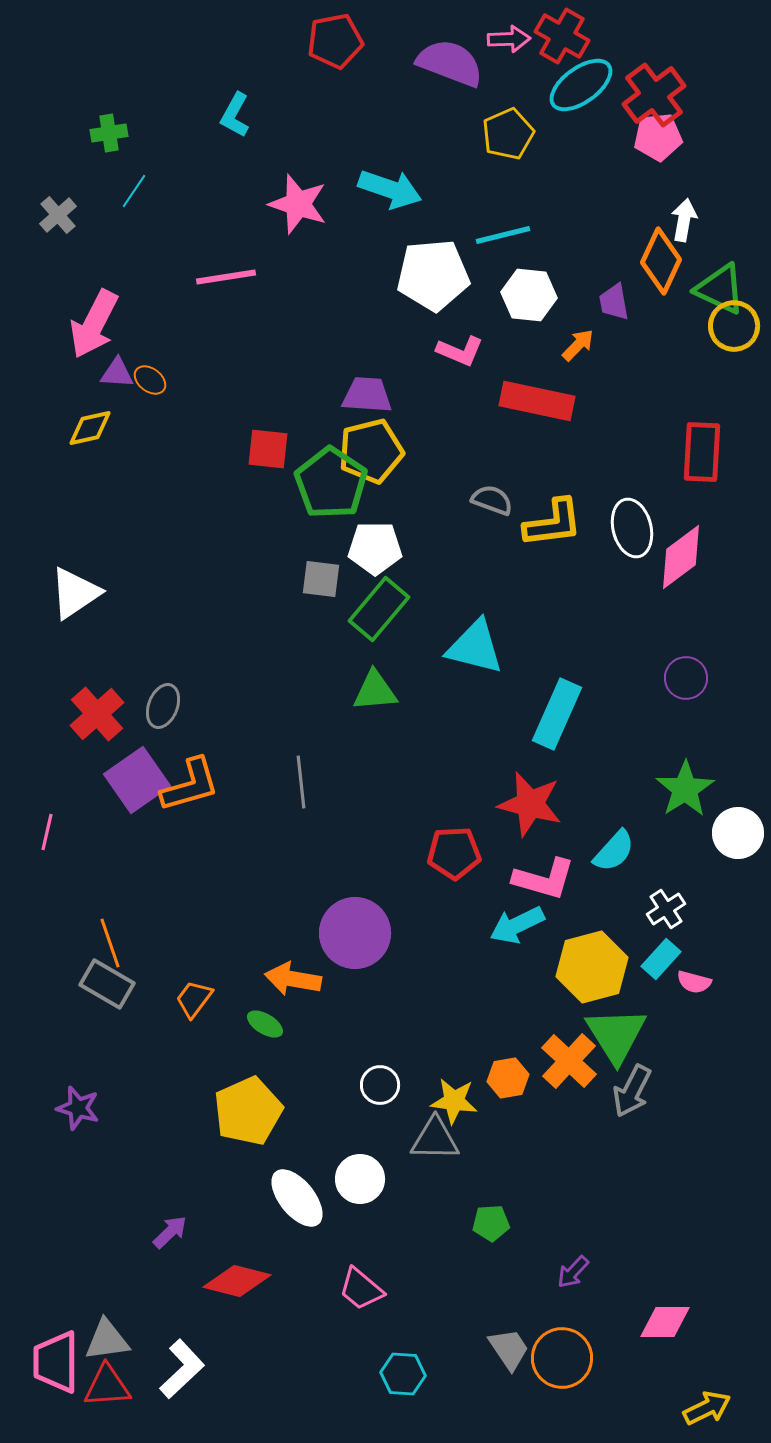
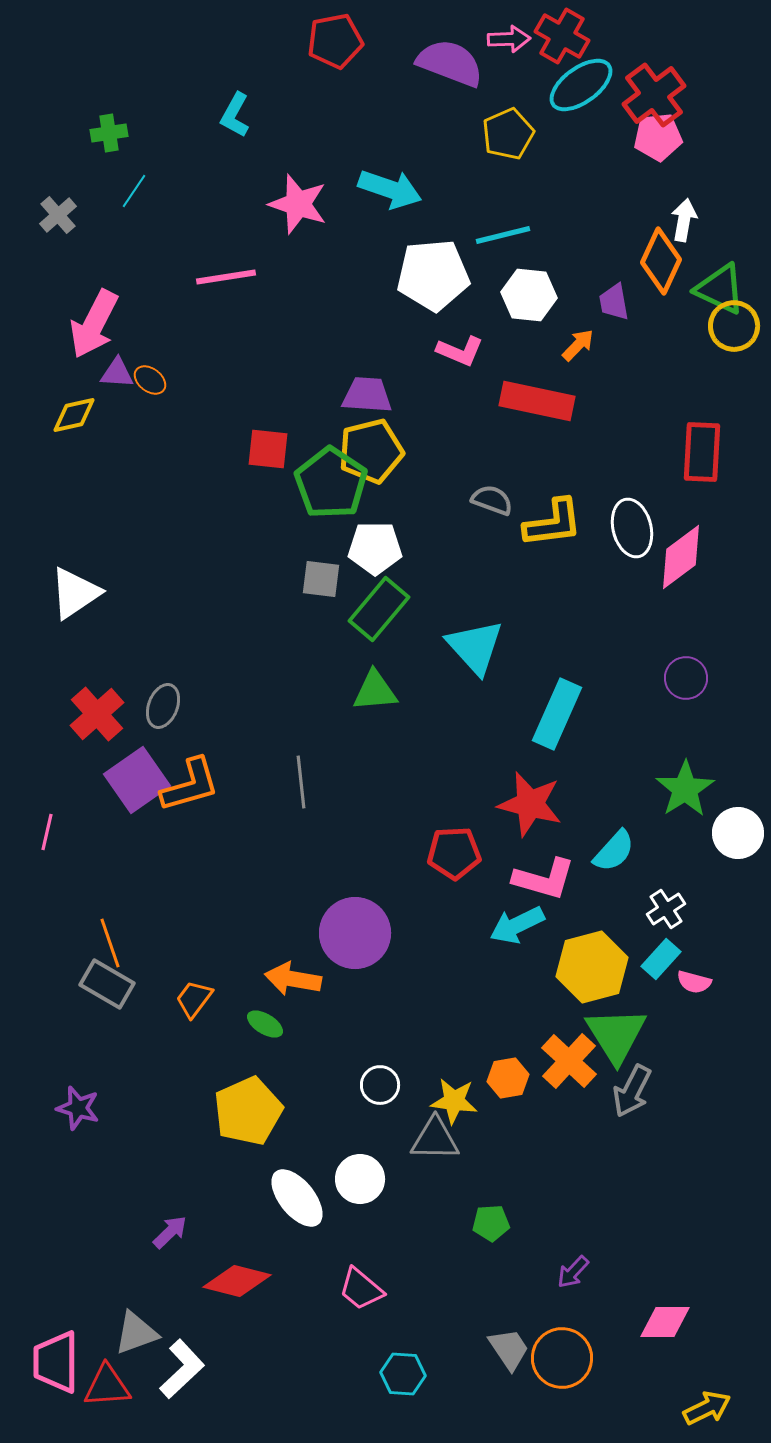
yellow diamond at (90, 428): moved 16 px left, 13 px up
cyan triangle at (475, 647): rotated 34 degrees clockwise
gray triangle at (107, 1340): moved 29 px right, 7 px up; rotated 12 degrees counterclockwise
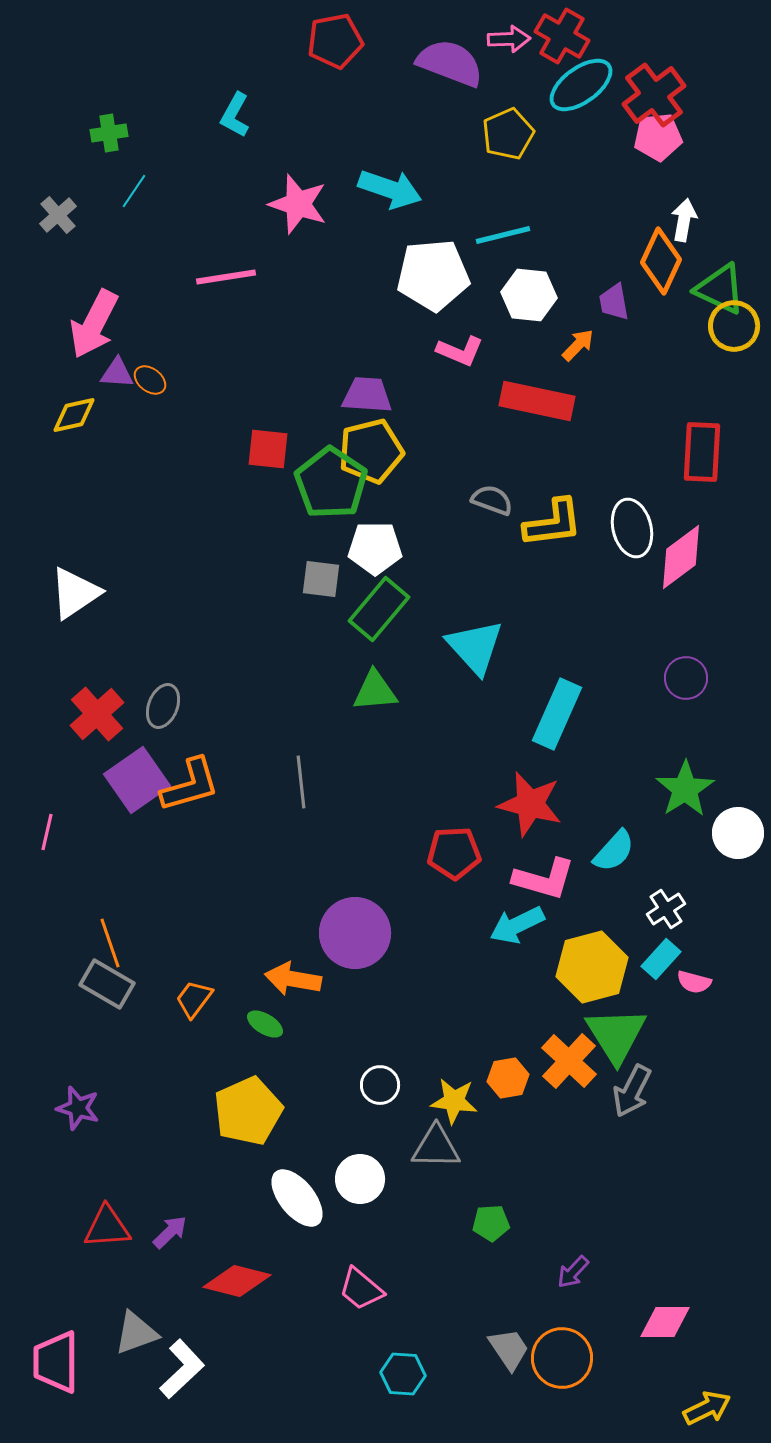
gray triangle at (435, 1139): moved 1 px right, 8 px down
red triangle at (107, 1386): moved 159 px up
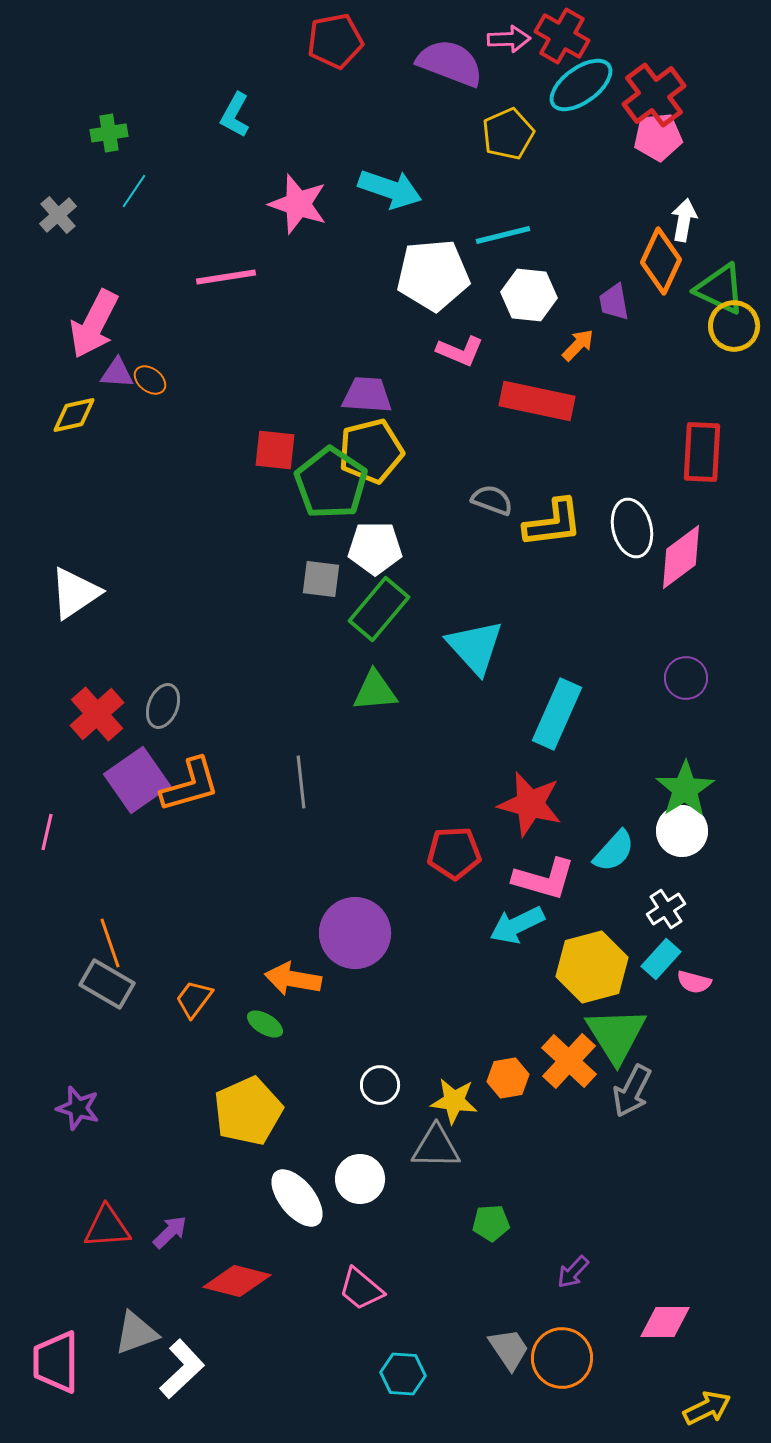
red square at (268, 449): moved 7 px right, 1 px down
white circle at (738, 833): moved 56 px left, 2 px up
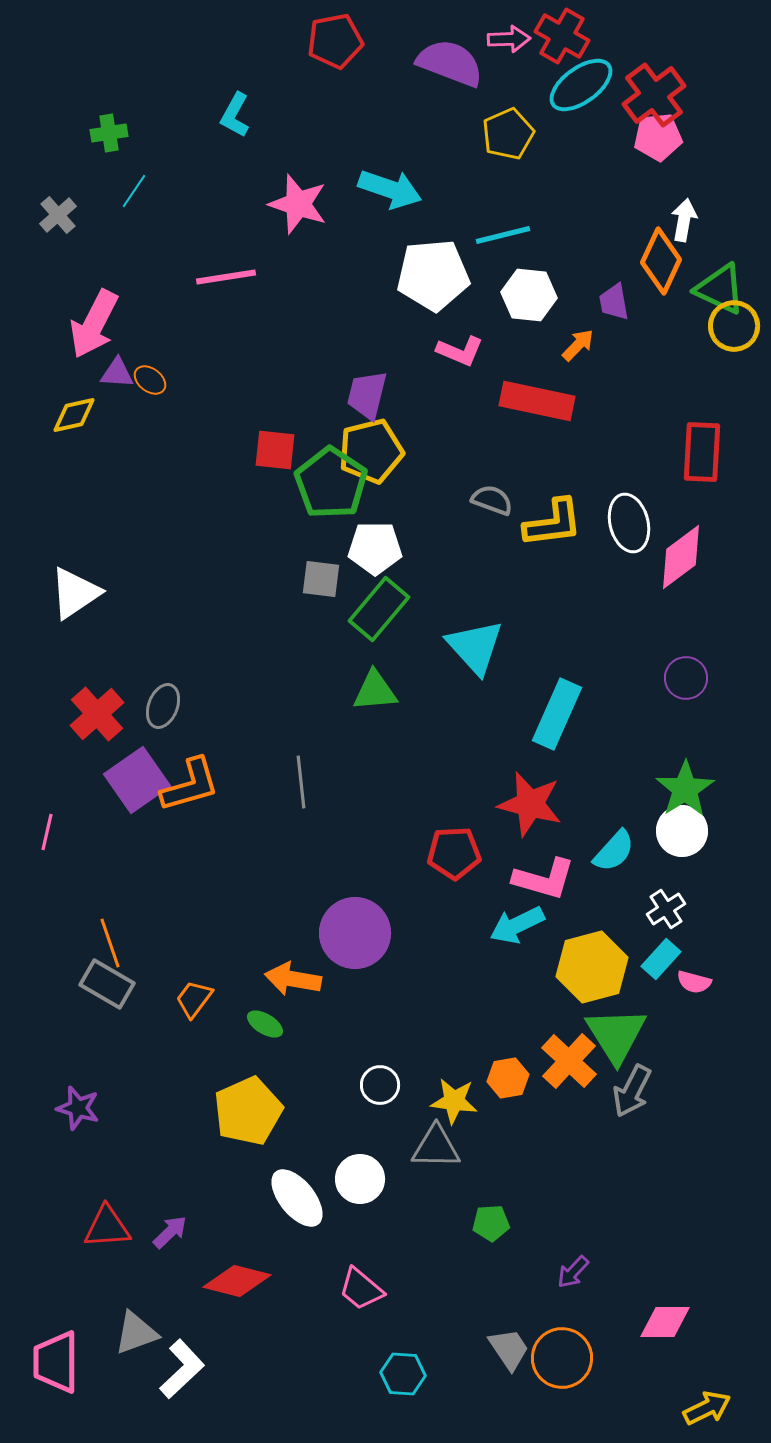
purple trapezoid at (367, 395): rotated 80 degrees counterclockwise
white ellipse at (632, 528): moved 3 px left, 5 px up
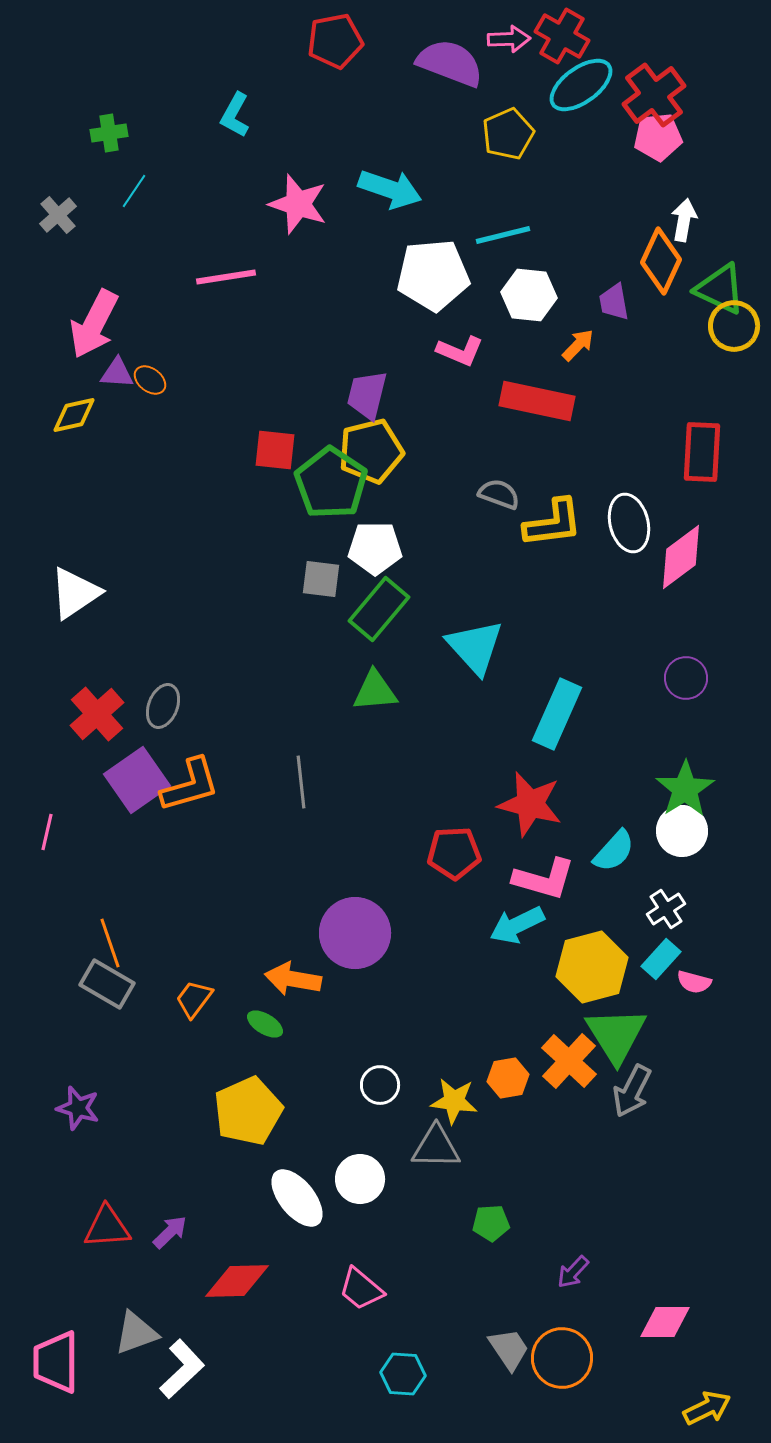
gray semicircle at (492, 500): moved 7 px right, 6 px up
red diamond at (237, 1281): rotated 16 degrees counterclockwise
